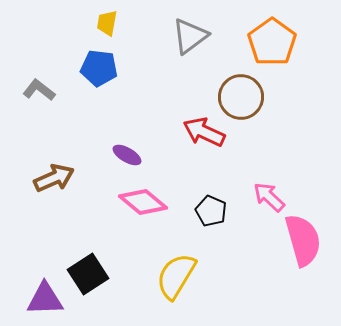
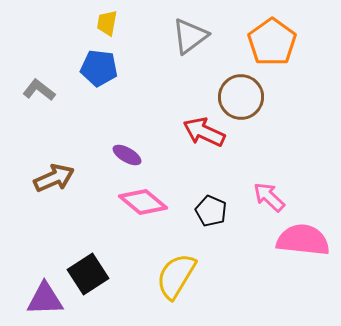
pink semicircle: rotated 68 degrees counterclockwise
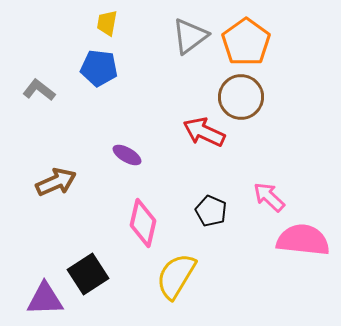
orange pentagon: moved 26 px left
brown arrow: moved 2 px right, 4 px down
pink diamond: moved 21 px down; rotated 63 degrees clockwise
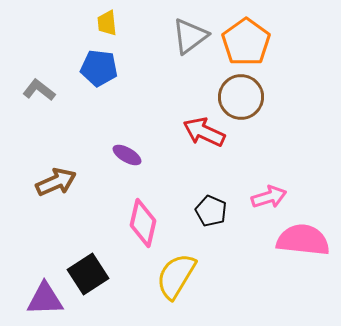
yellow trapezoid: rotated 16 degrees counterclockwise
pink arrow: rotated 120 degrees clockwise
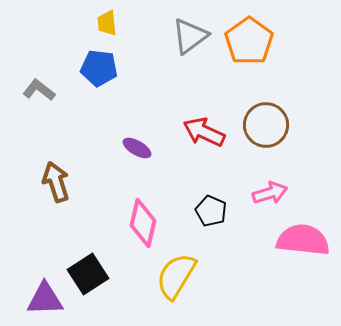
orange pentagon: moved 3 px right, 1 px up
brown circle: moved 25 px right, 28 px down
purple ellipse: moved 10 px right, 7 px up
brown arrow: rotated 84 degrees counterclockwise
pink arrow: moved 1 px right, 4 px up
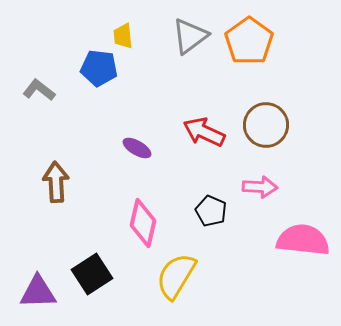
yellow trapezoid: moved 16 px right, 13 px down
brown arrow: rotated 15 degrees clockwise
pink arrow: moved 10 px left, 6 px up; rotated 20 degrees clockwise
black square: moved 4 px right
purple triangle: moved 7 px left, 7 px up
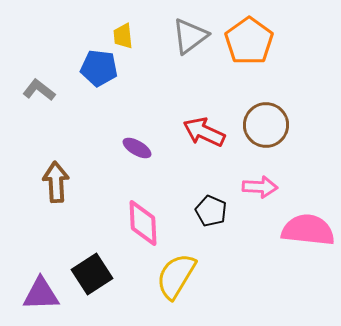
pink diamond: rotated 15 degrees counterclockwise
pink semicircle: moved 5 px right, 10 px up
purple triangle: moved 3 px right, 2 px down
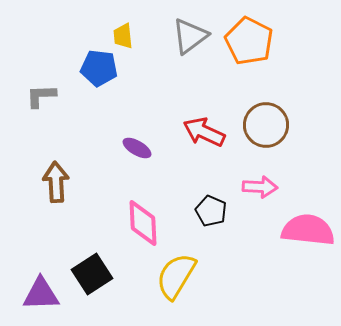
orange pentagon: rotated 9 degrees counterclockwise
gray L-shape: moved 2 px right, 6 px down; rotated 40 degrees counterclockwise
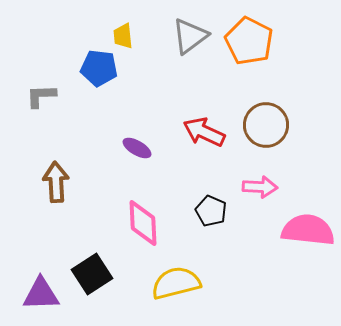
yellow semicircle: moved 7 px down; rotated 45 degrees clockwise
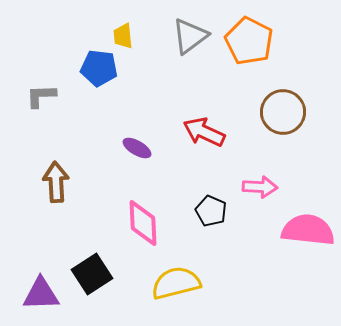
brown circle: moved 17 px right, 13 px up
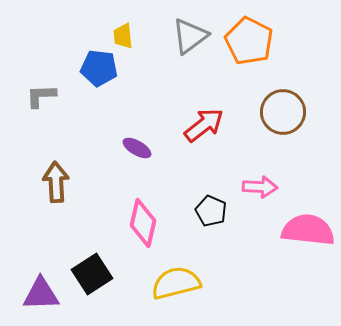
red arrow: moved 7 px up; rotated 117 degrees clockwise
pink diamond: rotated 15 degrees clockwise
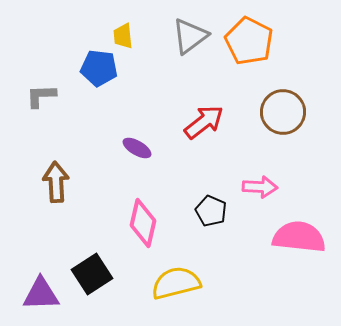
red arrow: moved 3 px up
pink semicircle: moved 9 px left, 7 px down
